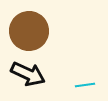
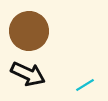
cyan line: rotated 24 degrees counterclockwise
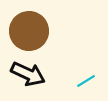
cyan line: moved 1 px right, 4 px up
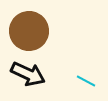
cyan line: rotated 60 degrees clockwise
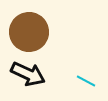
brown circle: moved 1 px down
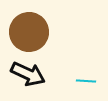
cyan line: rotated 24 degrees counterclockwise
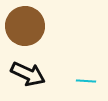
brown circle: moved 4 px left, 6 px up
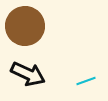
cyan line: rotated 24 degrees counterclockwise
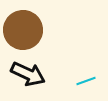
brown circle: moved 2 px left, 4 px down
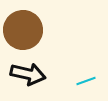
black arrow: rotated 12 degrees counterclockwise
